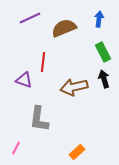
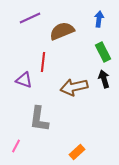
brown semicircle: moved 2 px left, 3 px down
pink line: moved 2 px up
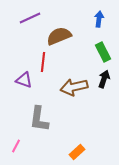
brown semicircle: moved 3 px left, 5 px down
black arrow: rotated 36 degrees clockwise
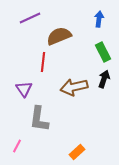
purple triangle: moved 9 px down; rotated 36 degrees clockwise
pink line: moved 1 px right
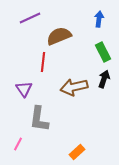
pink line: moved 1 px right, 2 px up
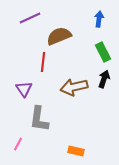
orange rectangle: moved 1 px left, 1 px up; rotated 56 degrees clockwise
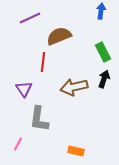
blue arrow: moved 2 px right, 8 px up
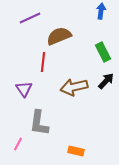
black arrow: moved 2 px right, 2 px down; rotated 24 degrees clockwise
gray L-shape: moved 4 px down
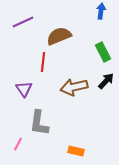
purple line: moved 7 px left, 4 px down
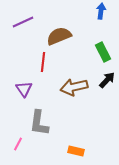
black arrow: moved 1 px right, 1 px up
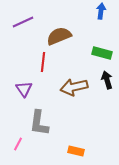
green rectangle: moved 1 px left, 1 px down; rotated 48 degrees counterclockwise
black arrow: rotated 60 degrees counterclockwise
